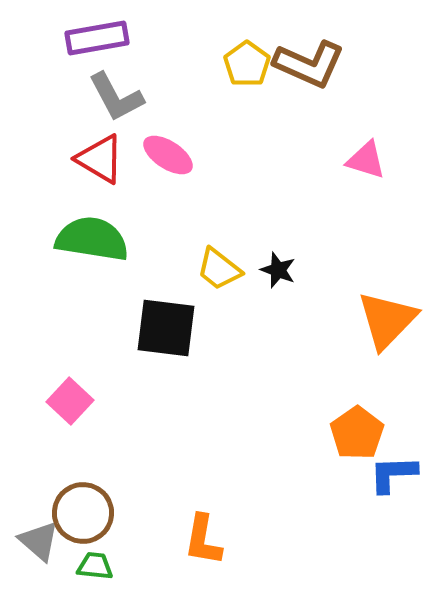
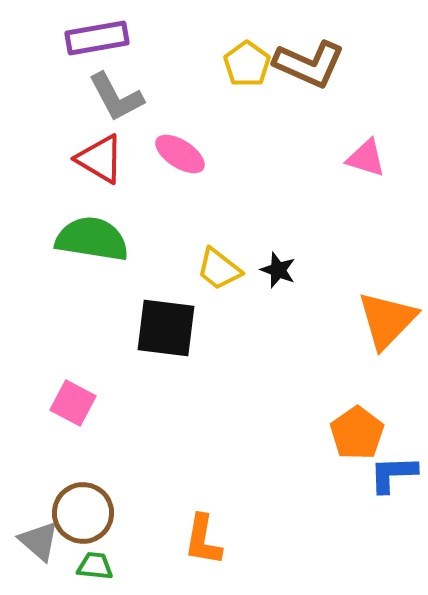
pink ellipse: moved 12 px right, 1 px up
pink triangle: moved 2 px up
pink square: moved 3 px right, 2 px down; rotated 15 degrees counterclockwise
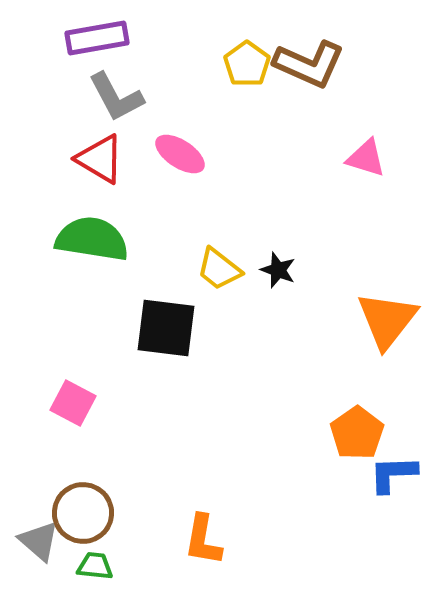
orange triangle: rotated 6 degrees counterclockwise
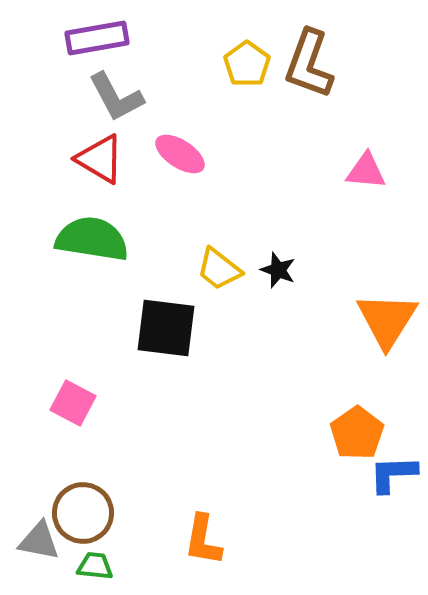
brown L-shape: rotated 86 degrees clockwise
pink triangle: moved 13 px down; rotated 12 degrees counterclockwise
orange triangle: rotated 6 degrees counterclockwise
gray triangle: rotated 30 degrees counterclockwise
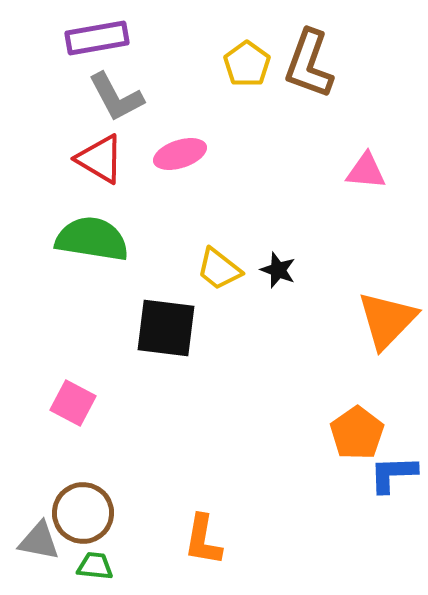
pink ellipse: rotated 51 degrees counterclockwise
orange triangle: rotated 12 degrees clockwise
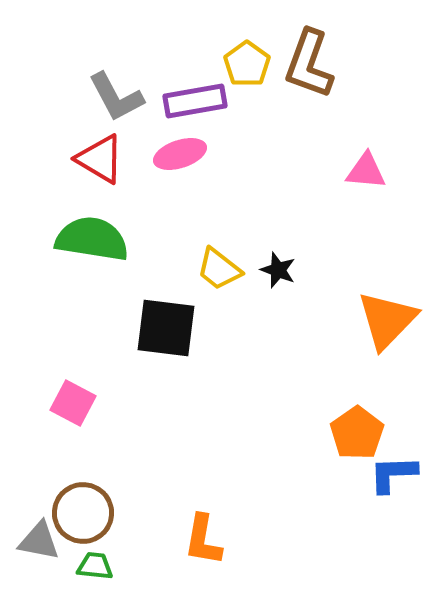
purple rectangle: moved 98 px right, 63 px down
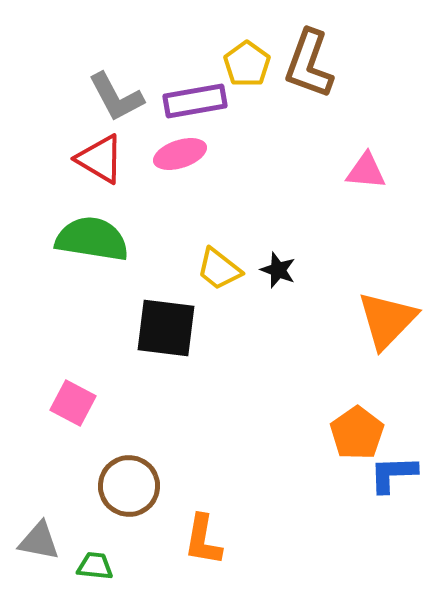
brown circle: moved 46 px right, 27 px up
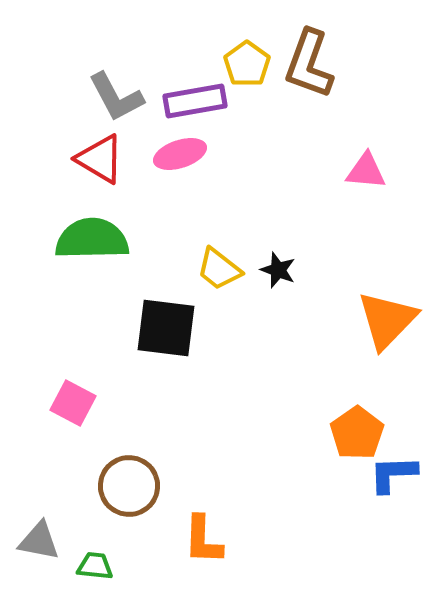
green semicircle: rotated 10 degrees counterclockwise
orange L-shape: rotated 8 degrees counterclockwise
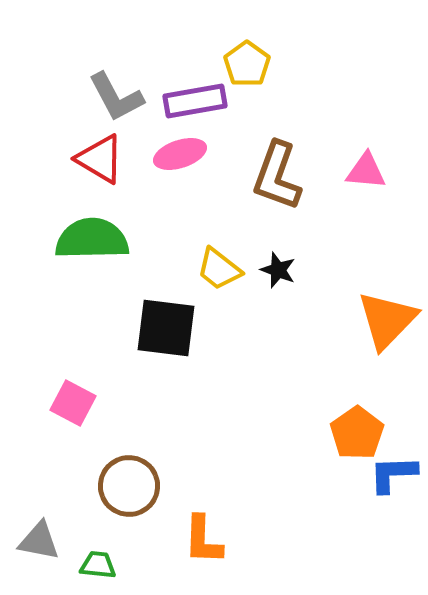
brown L-shape: moved 32 px left, 112 px down
green trapezoid: moved 3 px right, 1 px up
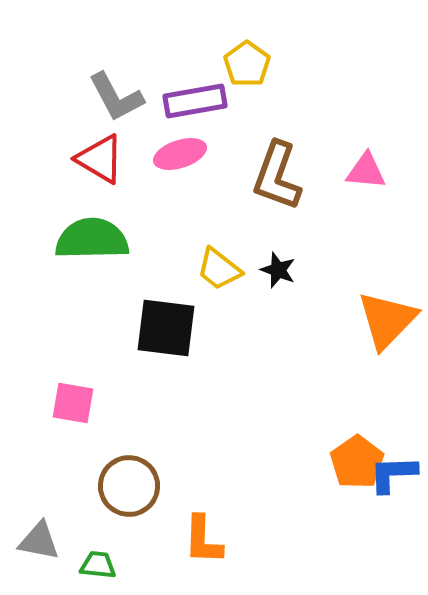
pink square: rotated 18 degrees counterclockwise
orange pentagon: moved 29 px down
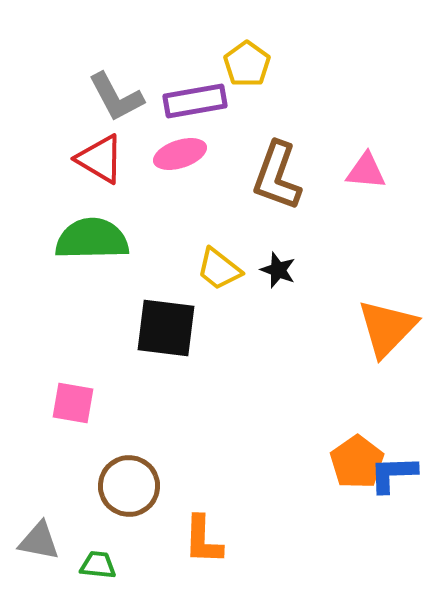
orange triangle: moved 8 px down
